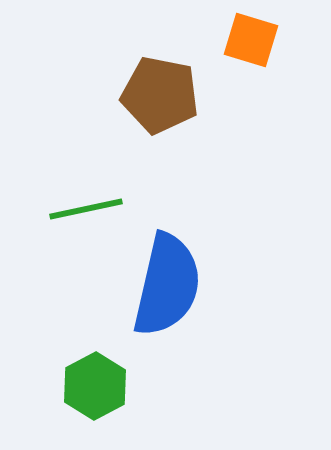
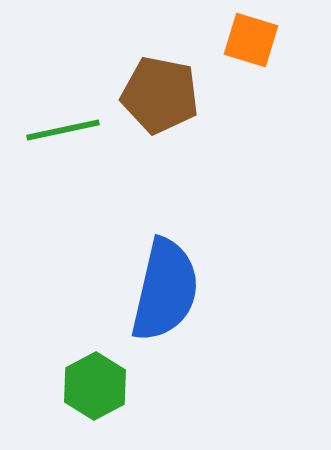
green line: moved 23 px left, 79 px up
blue semicircle: moved 2 px left, 5 px down
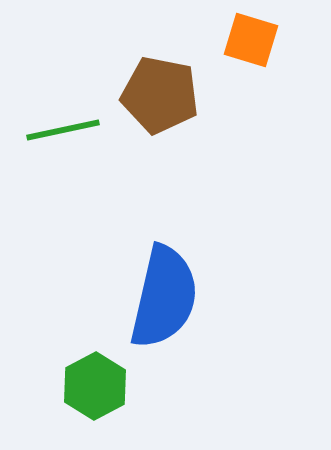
blue semicircle: moved 1 px left, 7 px down
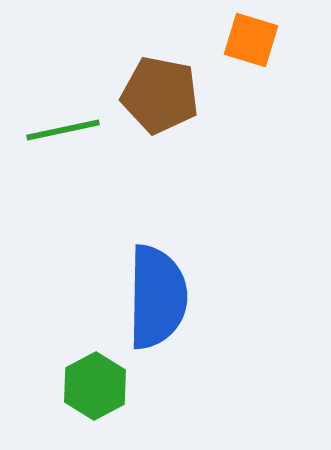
blue semicircle: moved 7 px left; rotated 12 degrees counterclockwise
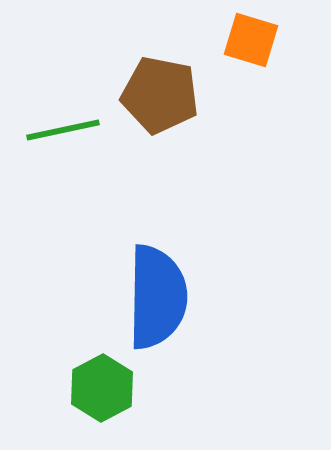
green hexagon: moved 7 px right, 2 px down
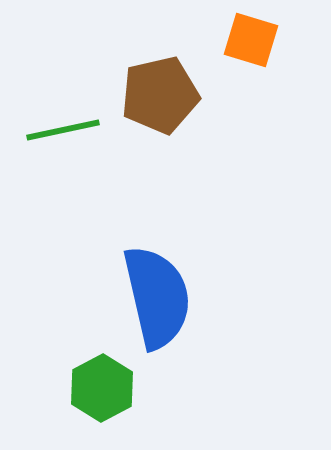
brown pentagon: rotated 24 degrees counterclockwise
blue semicircle: rotated 14 degrees counterclockwise
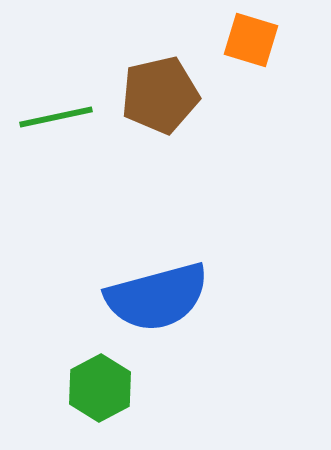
green line: moved 7 px left, 13 px up
blue semicircle: rotated 88 degrees clockwise
green hexagon: moved 2 px left
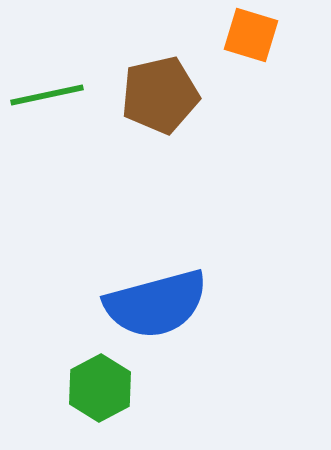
orange square: moved 5 px up
green line: moved 9 px left, 22 px up
blue semicircle: moved 1 px left, 7 px down
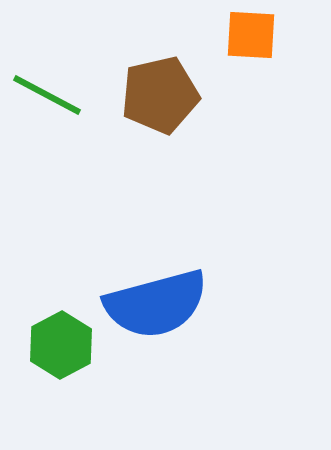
orange square: rotated 14 degrees counterclockwise
green line: rotated 40 degrees clockwise
green hexagon: moved 39 px left, 43 px up
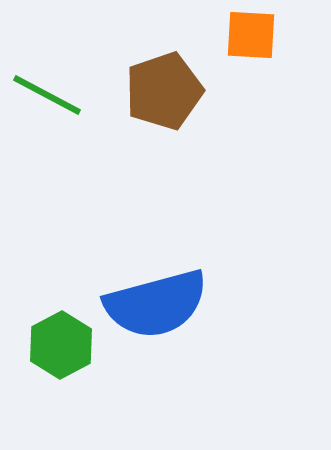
brown pentagon: moved 4 px right, 4 px up; rotated 6 degrees counterclockwise
